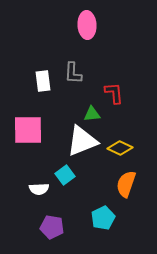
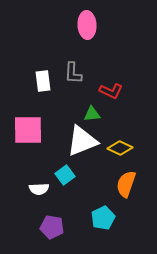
red L-shape: moved 3 px left, 2 px up; rotated 120 degrees clockwise
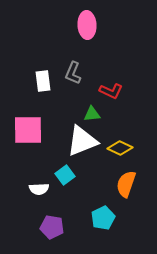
gray L-shape: rotated 20 degrees clockwise
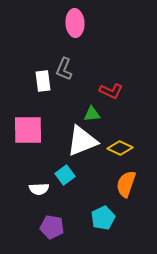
pink ellipse: moved 12 px left, 2 px up
gray L-shape: moved 9 px left, 4 px up
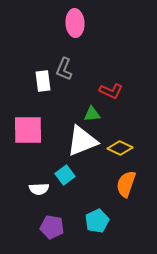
cyan pentagon: moved 6 px left, 3 px down
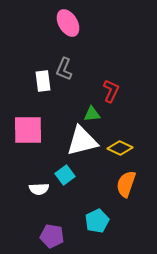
pink ellipse: moved 7 px left; rotated 28 degrees counterclockwise
red L-shape: rotated 90 degrees counterclockwise
white triangle: rotated 8 degrees clockwise
purple pentagon: moved 9 px down
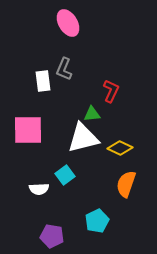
white triangle: moved 1 px right, 3 px up
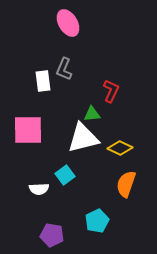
purple pentagon: moved 1 px up
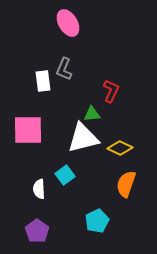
white semicircle: rotated 90 degrees clockwise
purple pentagon: moved 15 px left, 4 px up; rotated 25 degrees clockwise
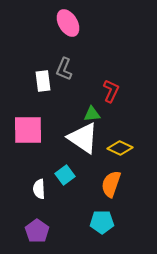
white triangle: rotated 48 degrees clockwise
orange semicircle: moved 15 px left
cyan pentagon: moved 5 px right, 1 px down; rotated 25 degrees clockwise
